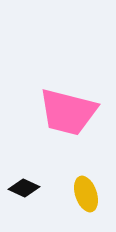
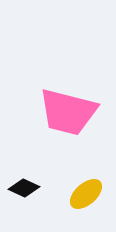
yellow ellipse: rotated 68 degrees clockwise
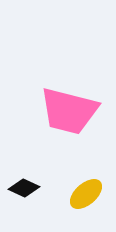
pink trapezoid: moved 1 px right, 1 px up
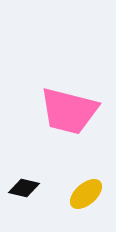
black diamond: rotated 12 degrees counterclockwise
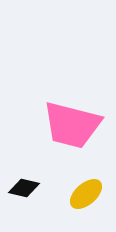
pink trapezoid: moved 3 px right, 14 px down
